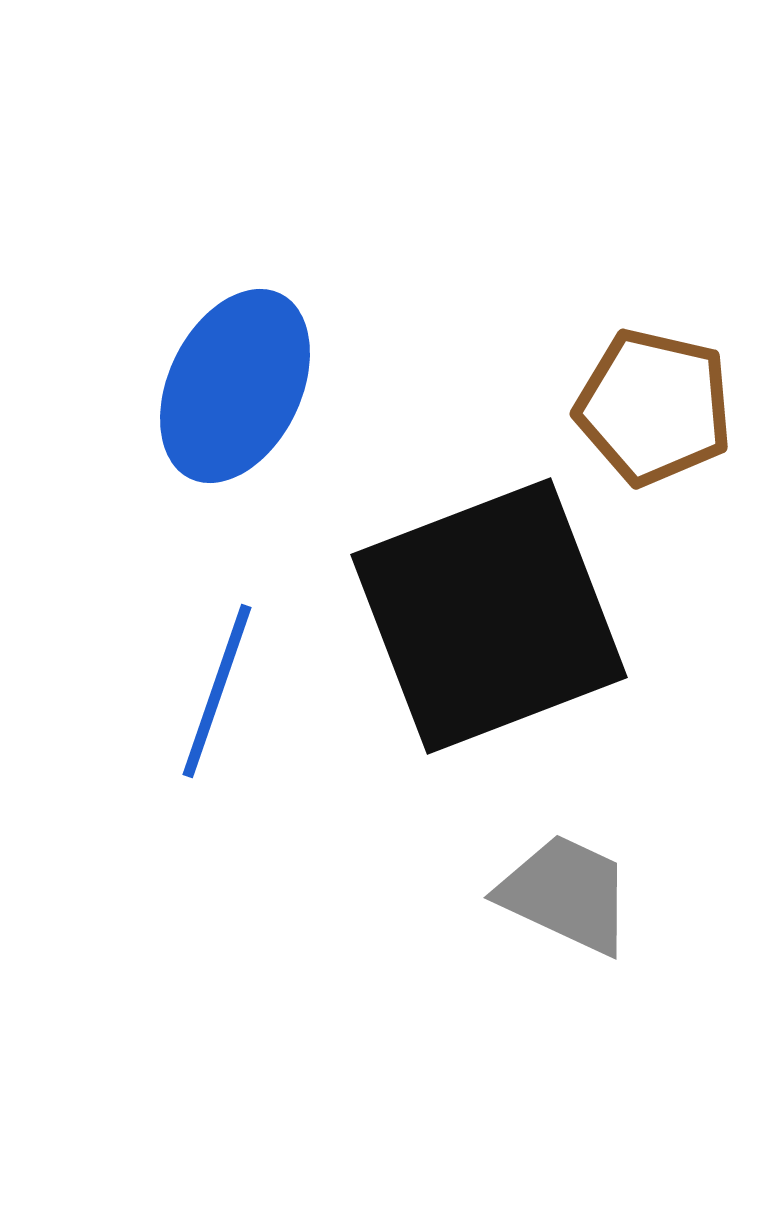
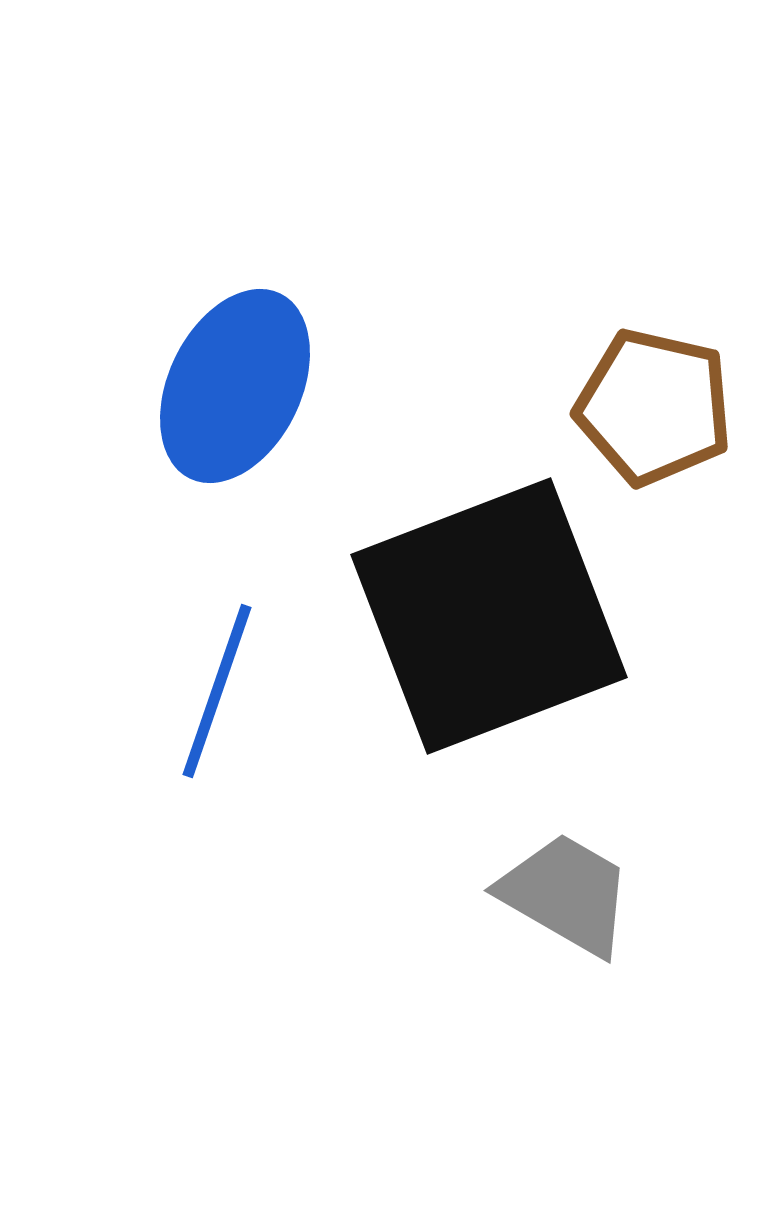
gray trapezoid: rotated 5 degrees clockwise
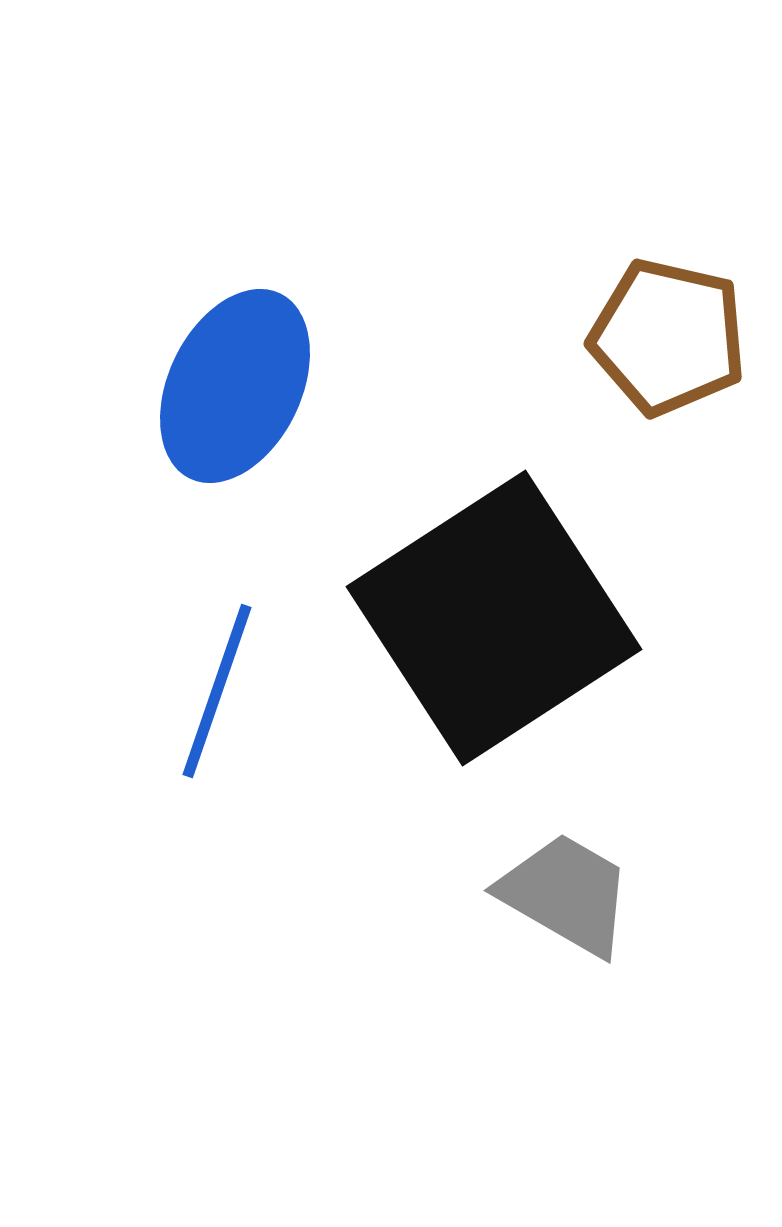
brown pentagon: moved 14 px right, 70 px up
black square: moved 5 px right, 2 px down; rotated 12 degrees counterclockwise
